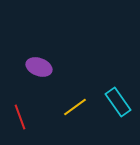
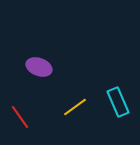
cyan rectangle: rotated 12 degrees clockwise
red line: rotated 15 degrees counterclockwise
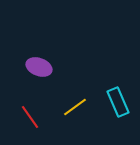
red line: moved 10 px right
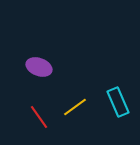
red line: moved 9 px right
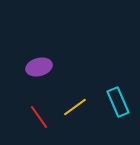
purple ellipse: rotated 35 degrees counterclockwise
